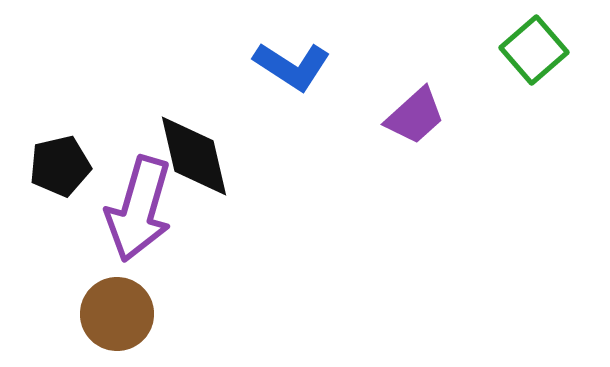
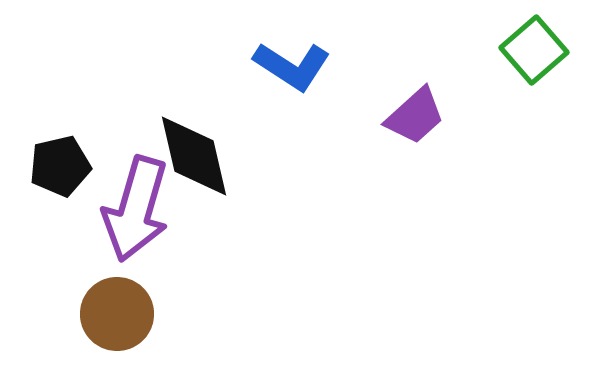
purple arrow: moved 3 px left
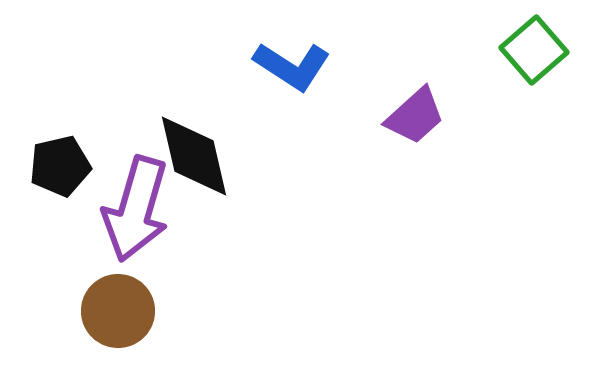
brown circle: moved 1 px right, 3 px up
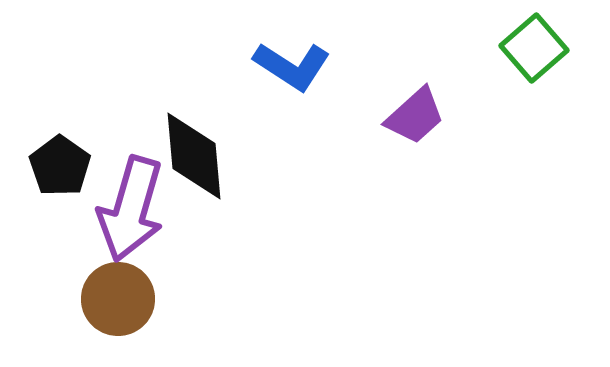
green square: moved 2 px up
black diamond: rotated 8 degrees clockwise
black pentagon: rotated 24 degrees counterclockwise
purple arrow: moved 5 px left
brown circle: moved 12 px up
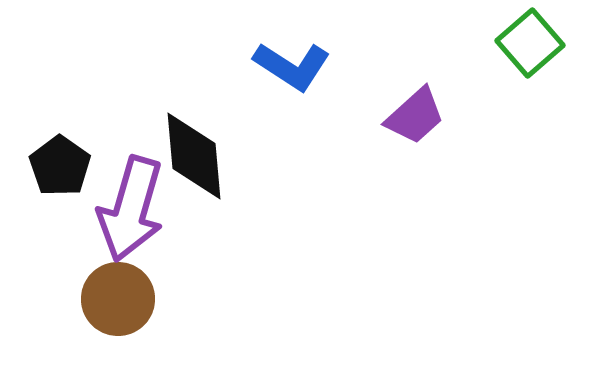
green square: moved 4 px left, 5 px up
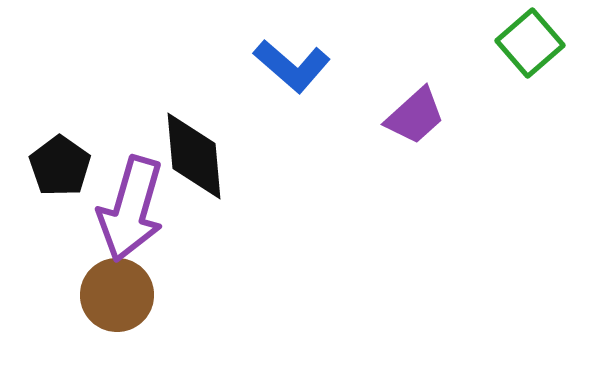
blue L-shape: rotated 8 degrees clockwise
brown circle: moved 1 px left, 4 px up
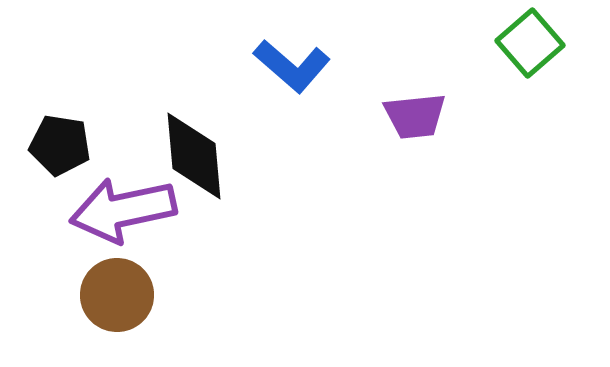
purple trapezoid: rotated 36 degrees clockwise
black pentagon: moved 21 px up; rotated 26 degrees counterclockwise
purple arrow: moved 8 px left, 1 px down; rotated 62 degrees clockwise
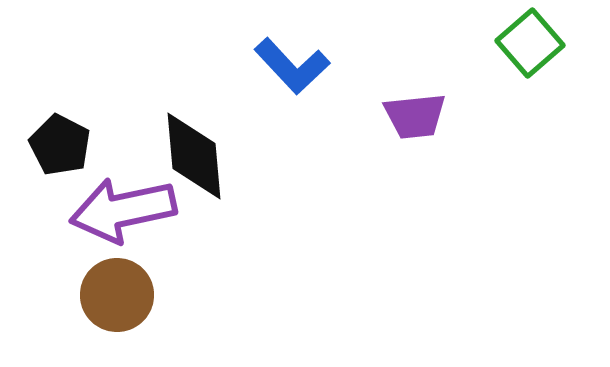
blue L-shape: rotated 6 degrees clockwise
black pentagon: rotated 18 degrees clockwise
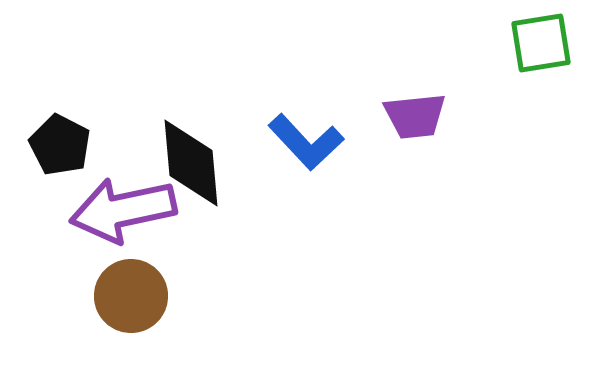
green square: moved 11 px right; rotated 32 degrees clockwise
blue L-shape: moved 14 px right, 76 px down
black diamond: moved 3 px left, 7 px down
brown circle: moved 14 px right, 1 px down
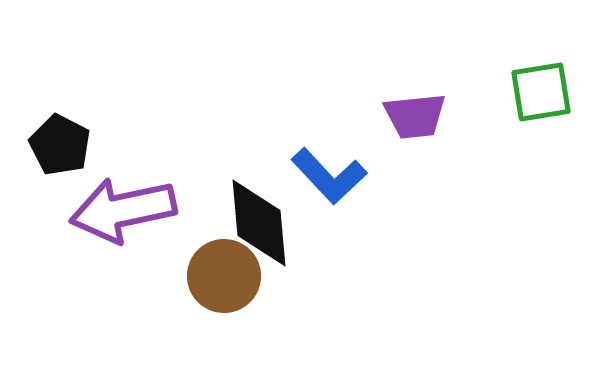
green square: moved 49 px down
blue L-shape: moved 23 px right, 34 px down
black diamond: moved 68 px right, 60 px down
brown circle: moved 93 px right, 20 px up
